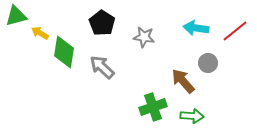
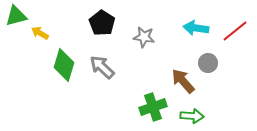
green diamond: moved 13 px down; rotated 8 degrees clockwise
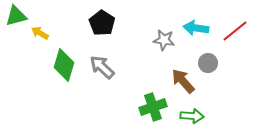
gray star: moved 20 px right, 3 px down
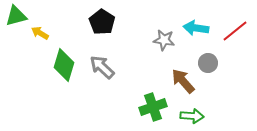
black pentagon: moved 1 px up
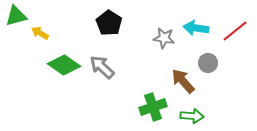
black pentagon: moved 7 px right, 1 px down
gray star: moved 2 px up
green diamond: rotated 72 degrees counterclockwise
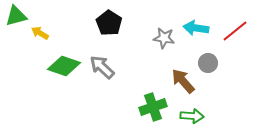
green diamond: moved 1 px down; rotated 16 degrees counterclockwise
